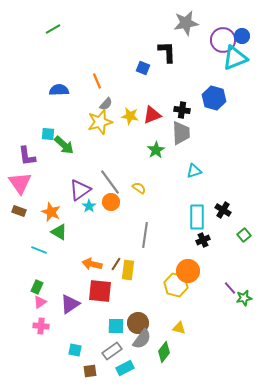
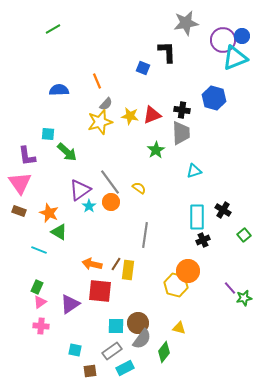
green arrow at (64, 145): moved 3 px right, 7 px down
orange star at (51, 212): moved 2 px left, 1 px down
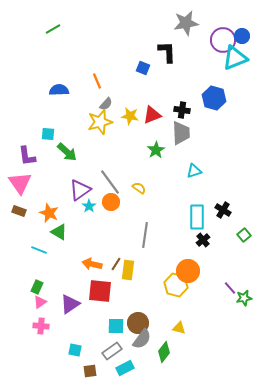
black cross at (203, 240): rotated 16 degrees counterclockwise
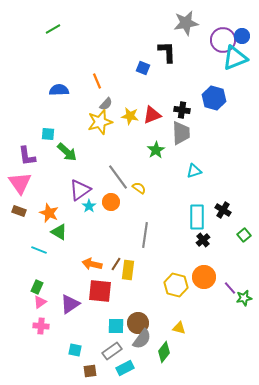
gray line at (110, 182): moved 8 px right, 5 px up
orange circle at (188, 271): moved 16 px right, 6 px down
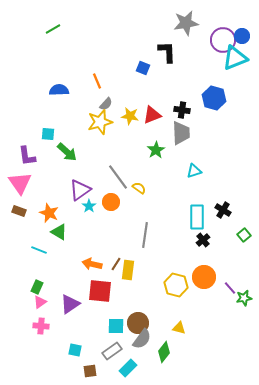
cyan rectangle at (125, 368): moved 3 px right; rotated 18 degrees counterclockwise
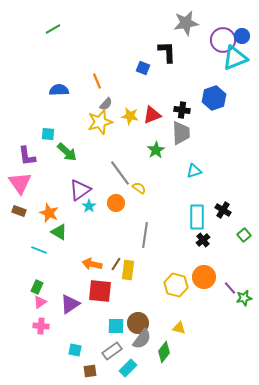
blue hexagon at (214, 98): rotated 25 degrees clockwise
gray line at (118, 177): moved 2 px right, 4 px up
orange circle at (111, 202): moved 5 px right, 1 px down
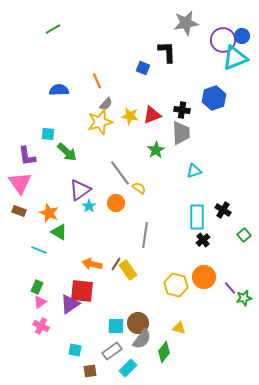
yellow rectangle at (128, 270): rotated 42 degrees counterclockwise
red square at (100, 291): moved 18 px left
pink cross at (41, 326): rotated 21 degrees clockwise
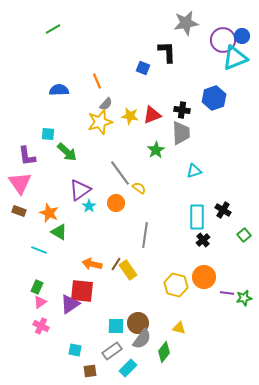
purple line at (230, 288): moved 3 px left, 5 px down; rotated 40 degrees counterclockwise
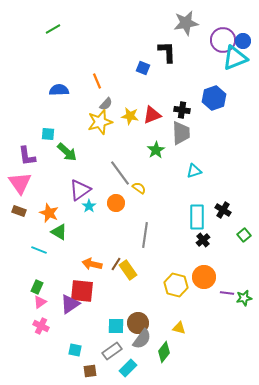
blue circle at (242, 36): moved 1 px right, 5 px down
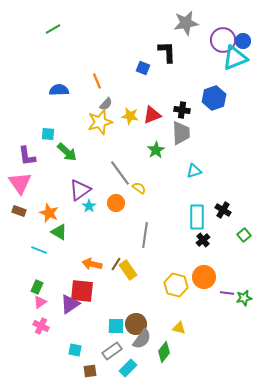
brown circle at (138, 323): moved 2 px left, 1 px down
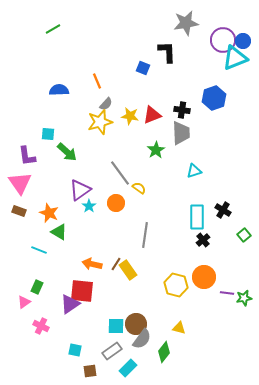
pink triangle at (40, 302): moved 16 px left
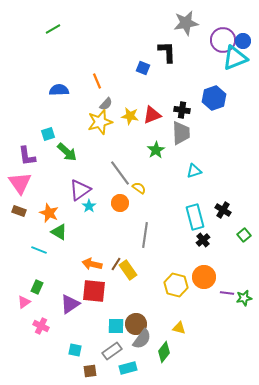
cyan square at (48, 134): rotated 24 degrees counterclockwise
orange circle at (116, 203): moved 4 px right
cyan rectangle at (197, 217): moved 2 px left; rotated 15 degrees counterclockwise
red square at (82, 291): moved 12 px right
cyan rectangle at (128, 368): rotated 30 degrees clockwise
